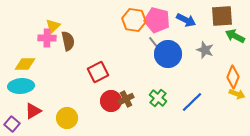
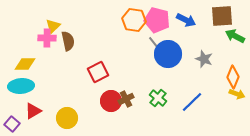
gray star: moved 1 px left, 9 px down
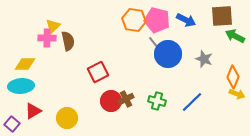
green cross: moved 1 px left, 3 px down; rotated 24 degrees counterclockwise
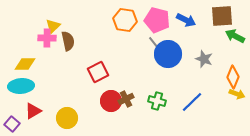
orange hexagon: moved 9 px left
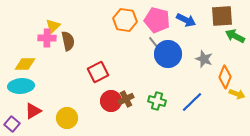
orange diamond: moved 8 px left
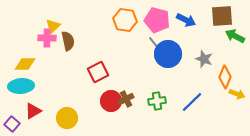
green cross: rotated 24 degrees counterclockwise
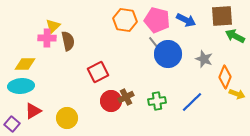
brown cross: moved 2 px up
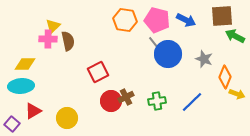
pink cross: moved 1 px right, 1 px down
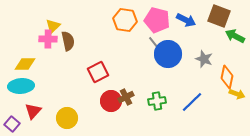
brown square: moved 3 px left; rotated 25 degrees clockwise
orange diamond: moved 2 px right; rotated 10 degrees counterclockwise
red triangle: rotated 18 degrees counterclockwise
